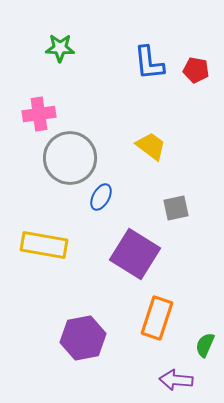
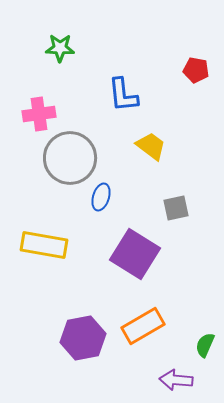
blue L-shape: moved 26 px left, 32 px down
blue ellipse: rotated 12 degrees counterclockwise
orange rectangle: moved 14 px left, 8 px down; rotated 42 degrees clockwise
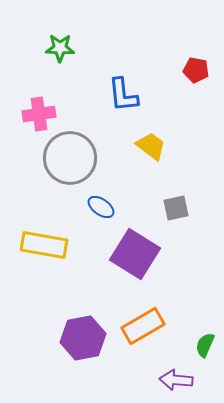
blue ellipse: moved 10 px down; rotated 72 degrees counterclockwise
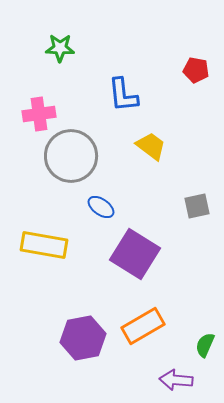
gray circle: moved 1 px right, 2 px up
gray square: moved 21 px right, 2 px up
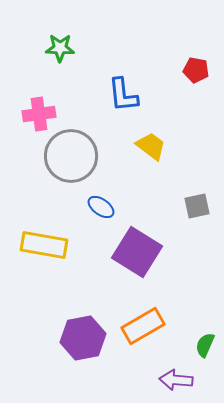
purple square: moved 2 px right, 2 px up
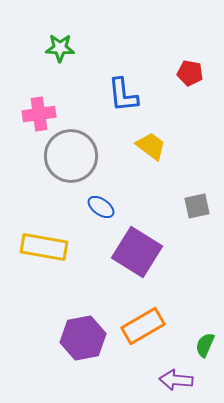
red pentagon: moved 6 px left, 3 px down
yellow rectangle: moved 2 px down
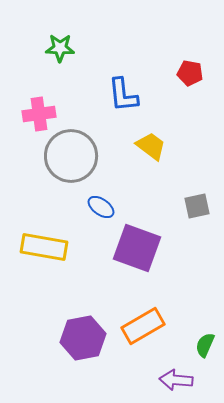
purple square: moved 4 px up; rotated 12 degrees counterclockwise
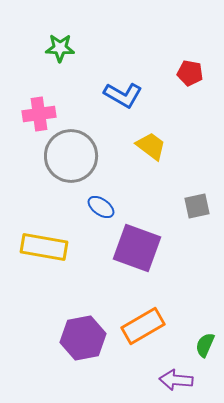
blue L-shape: rotated 54 degrees counterclockwise
